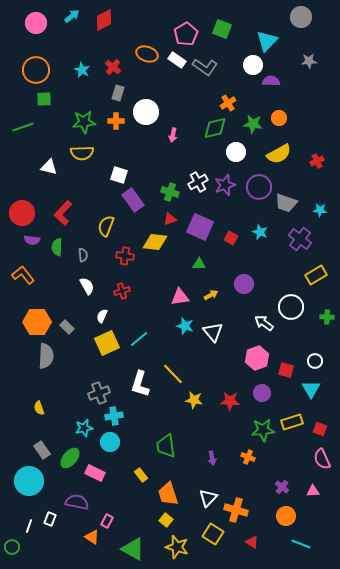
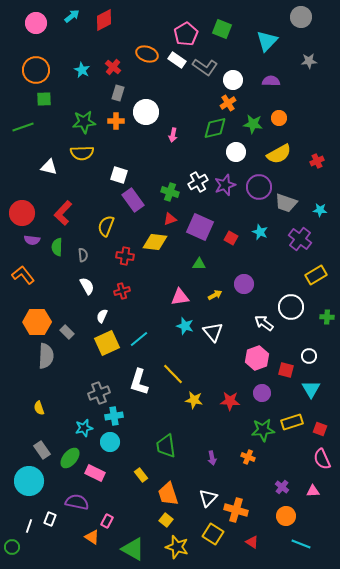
white circle at (253, 65): moved 20 px left, 15 px down
yellow arrow at (211, 295): moved 4 px right
gray rectangle at (67, 327): moved 5 px down
white circle at (315, 361): moved 6 px left, 5 px up
white L-shape at (140, 384): moved 1 px left, 2 px up
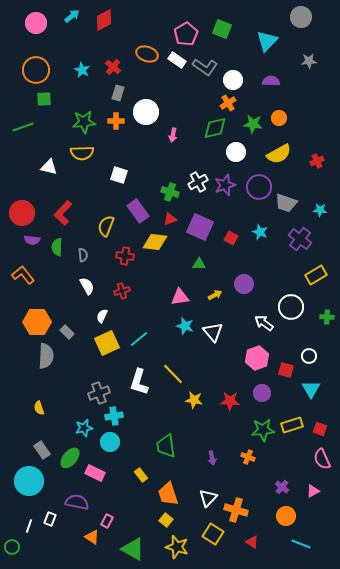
purple rectangle at (133, 200): moved 5 px right, 11 px down
yellow rectangle at (292, 422): moved 3 px down
pink triangle at (313, 491): rotated 24 degrees counterclockwise
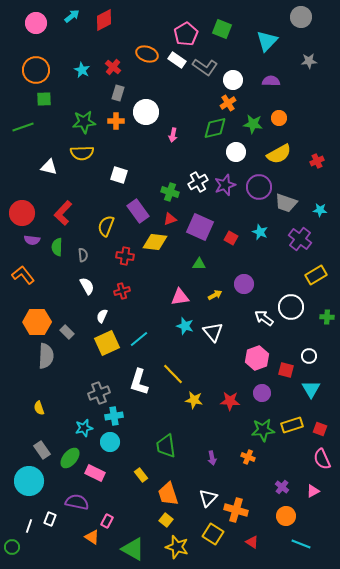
white arrow at (264, 323): moved 5 px up
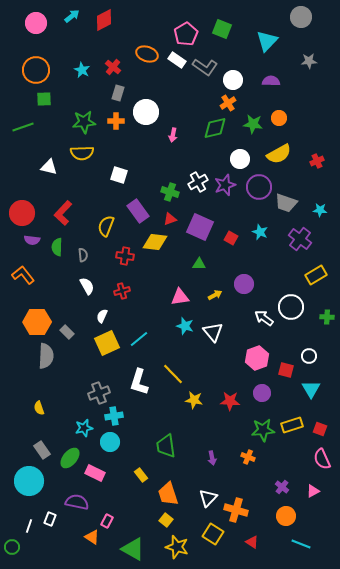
white circle at (236, 152): moved 4 px right, 7 px down
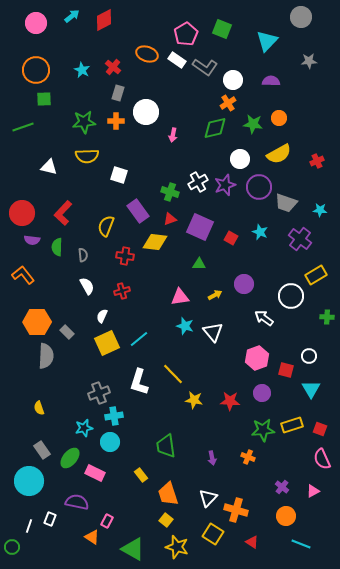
yellow semicircle at (82, 153): moved 5 px right, 3 px down
white circle at (291, 307): moved 11 px up
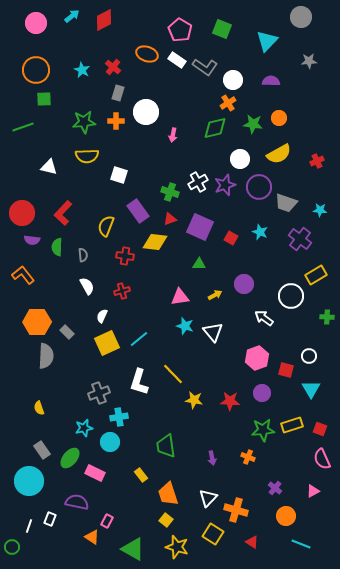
pink pentagon at (186, 34): moved 6 px left, 4 px up; rotated 10 degrees counterclockwise
cyan cross at (114, 416): moved 5 px right, 1 px down
purple cross at (282, 487): moved 7 px left, 1 px down
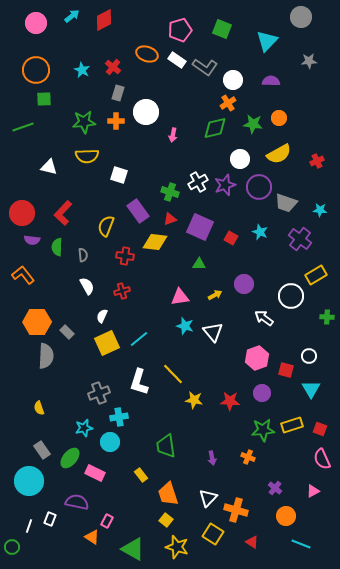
pink pentagon at (180, 30): rotated 25 degrees clockwise
